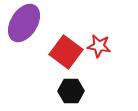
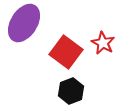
red star: moved 4 px right, 3 px up; rotated 20 degrees clockwise
black hexagon: rotated 20 degrees counterclockwise
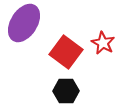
black hexagon: moved 5 px left; rotated 20 degrees clockwise
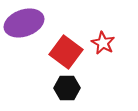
purple ellipse: rotated 39 degrees clockwise
black hexagon: moved 1 px right, 3 px up
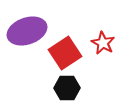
purple ellipse: moved 3 px right, 8 px down
red square: moved 1 px left, 1 px down; rotated 20 degrees clockwise
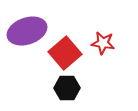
red star: rotated 20 degrees counterclockwise
red square: rotated 8 degrees counterclockwise
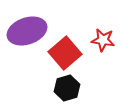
red star: moved 3 px up
black hexagon: rotated 15 degrees counterclockwise
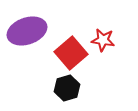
red square: moved 6 px right
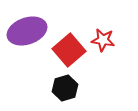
red square: moved 2 px left, 3 px up
black hexagon: moved 2 px left
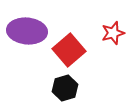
purple ellipse: rotated 24 degrees clockwise
red star: moved 10 px right, 7 px up; rotated 25 degrees counterclockwise
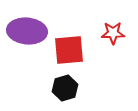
red star: rotated 15 degrees clockwise
red square: rotated 36 degrees clockwise
